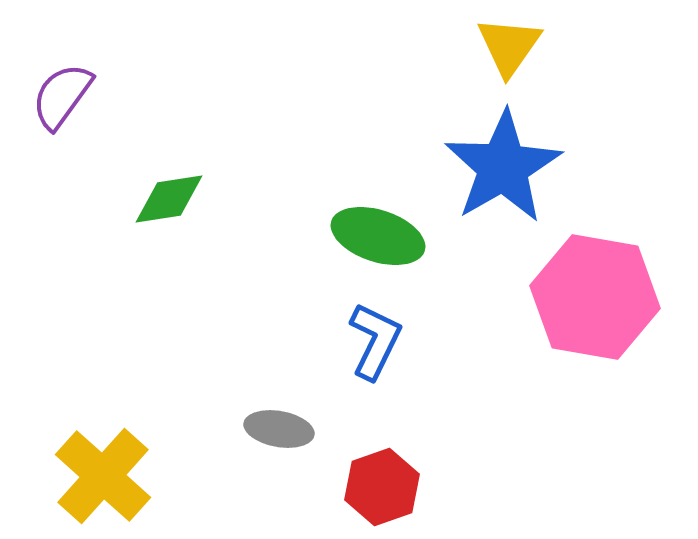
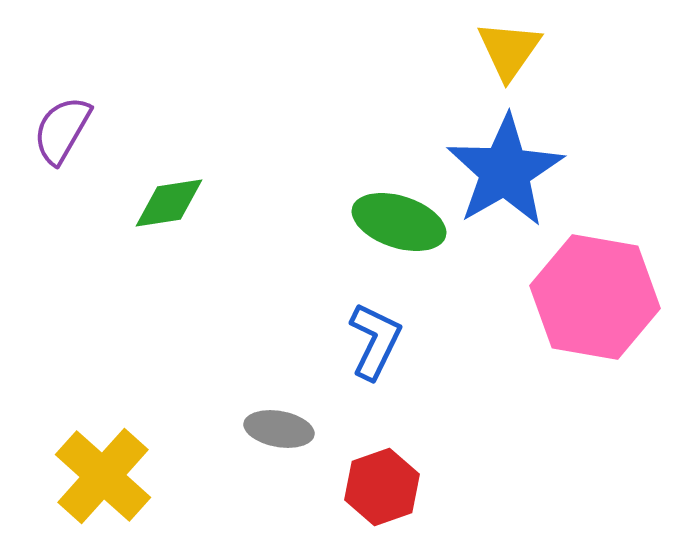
yellow triangle: moved 4 px down
purple semicircle: moved 34 px down; rotated 6 degrees counterclockwise
blue star: moved 2 px right, 4 px down
green diamond: moved 4 px down
green ellipse: moved 21 px right, 14 px up
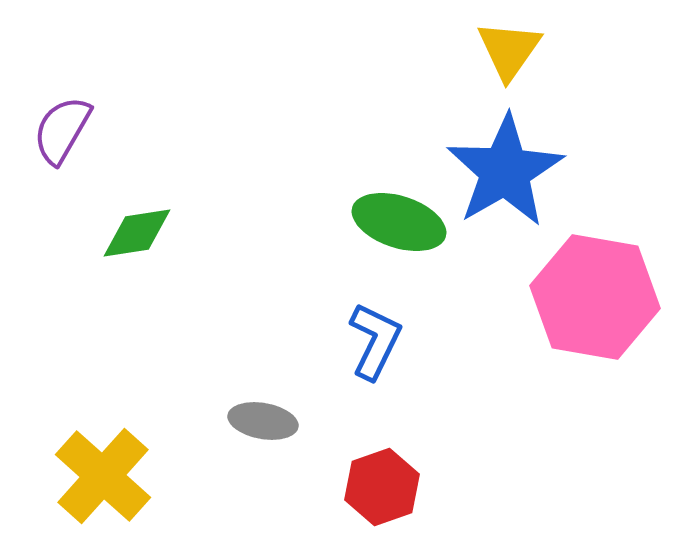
green diamond: moved 32 px left, 30 px down
gray ellipse: moved 16 px left, 8 px up
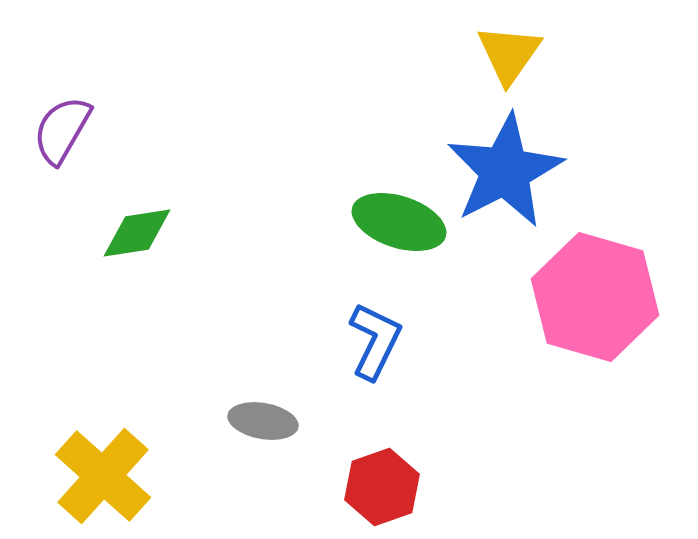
yellow triangle: moved 4 px down
blue star: rotated 3 degrees clockwise
pink hexagon: rotated 6 degrees clockwise
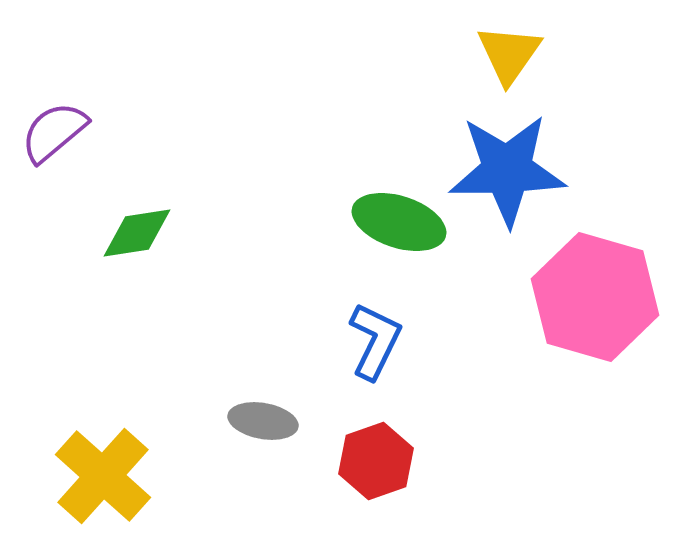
purple semicircle: moved 8 px left, 2 px down; rotated 20 degrees clockwise
blue star: moved 2 px right, 1 px up; rotated 26 degrees clockwise
red hexagon: moved 6 px left, 26 px up
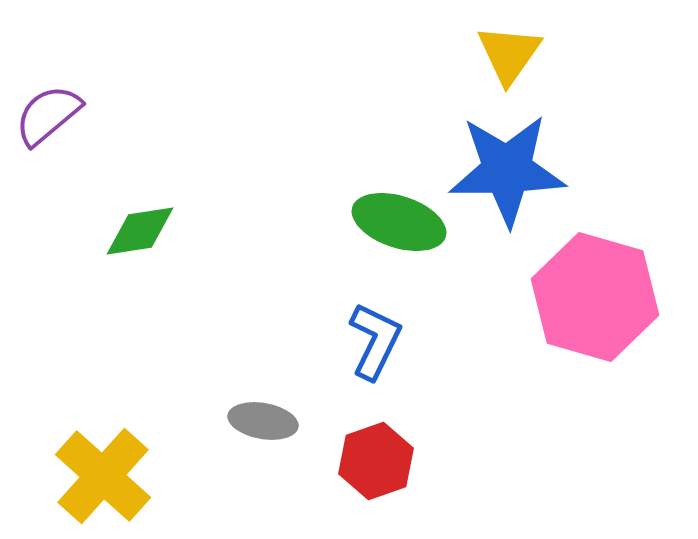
purple semicircle: moved 6 px left, 17 px up
green diamond: moved 3 px right, 2 px up
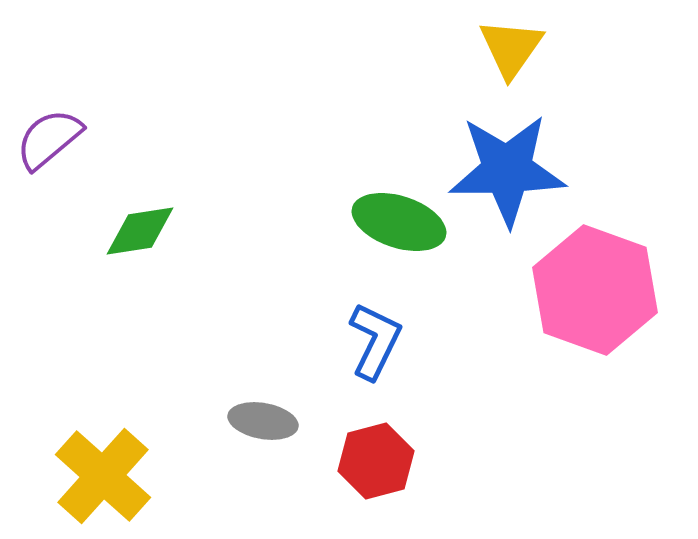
yellow triangle: moved 2 px right, 6 px up
purple semicircle: moved 1 px right, 24 px down
pink hexagon: moved 7 px up; rotated 4 degrees clockwise
red hexagon: rotated 4 degrees clockwise
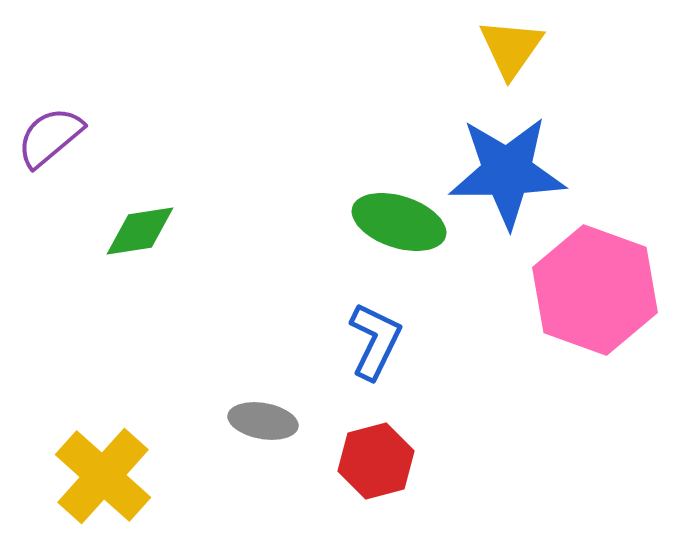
purple semicircle: moved 1 px right, 2 px up
blue star: moved 2 px down
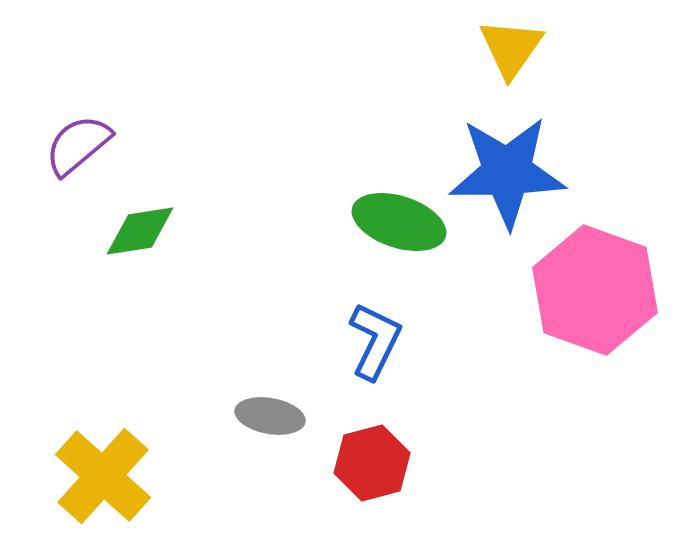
purple semicircle: moved 28 px right, 8 px down
gray ellipse: moved 7 px right, 5 px up
red hexagon: moved 4 px left, 2 px down
